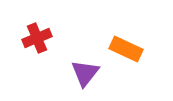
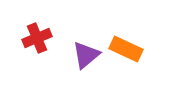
purple triangle: moved 1 px right, 18 px up; rotated 12 degrees clockwise
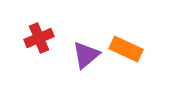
red cross: moved 2 px right
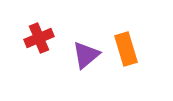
orange rectangle: rotated 48 degrees clockwise
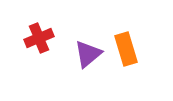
purple triangle: moved 2 px right, 1 px up
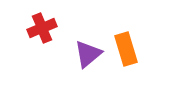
red cross: moved 3 px right, 10 px up
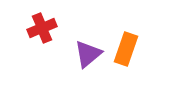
orange rectangle: rotated 36 degrees clockwise
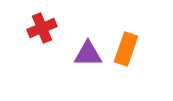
purple triangle: rotated 40 degrees clockwise
